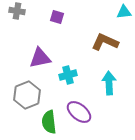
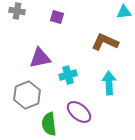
green semicircle: moved 2 px down
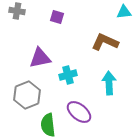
green semicircle: moved 1 px left, 1 px down
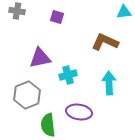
purple ellipse: rotated 30 degrees counterclockwise
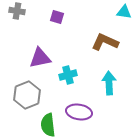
cyan triangle: rotated 14 degrees clockwise
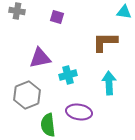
brown L-shape: rotated 24 degrees counterclockwise
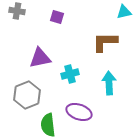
cyan triangle: rotated 21 degrees counterclockwise
cyan cross: moved 2 px right, 1 px up
purple ellipse: rotated 10 degrees clockwise
